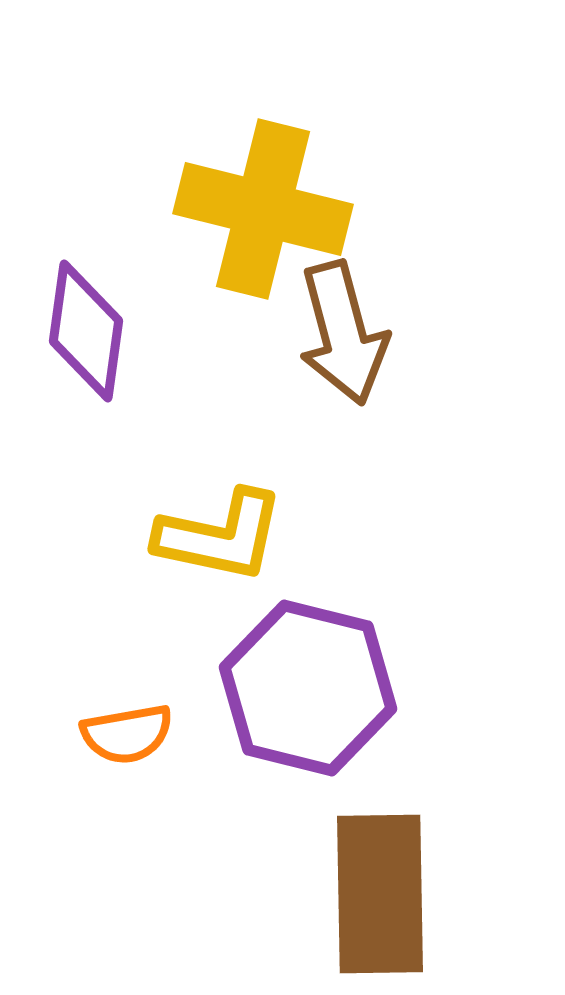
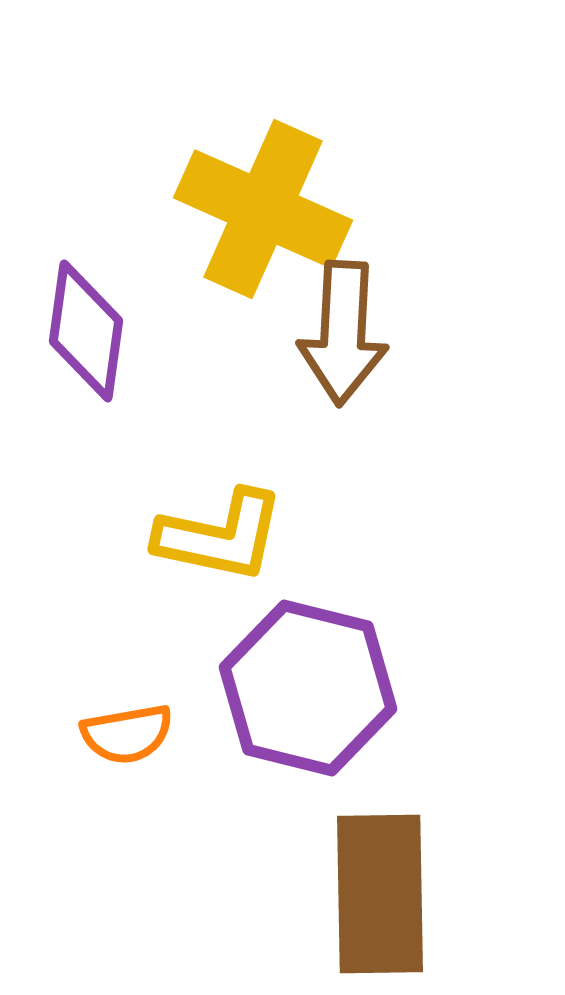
yellow cross: rotated 10 degrees clockwise
brown arrow: rotated 18 degrees clockwise
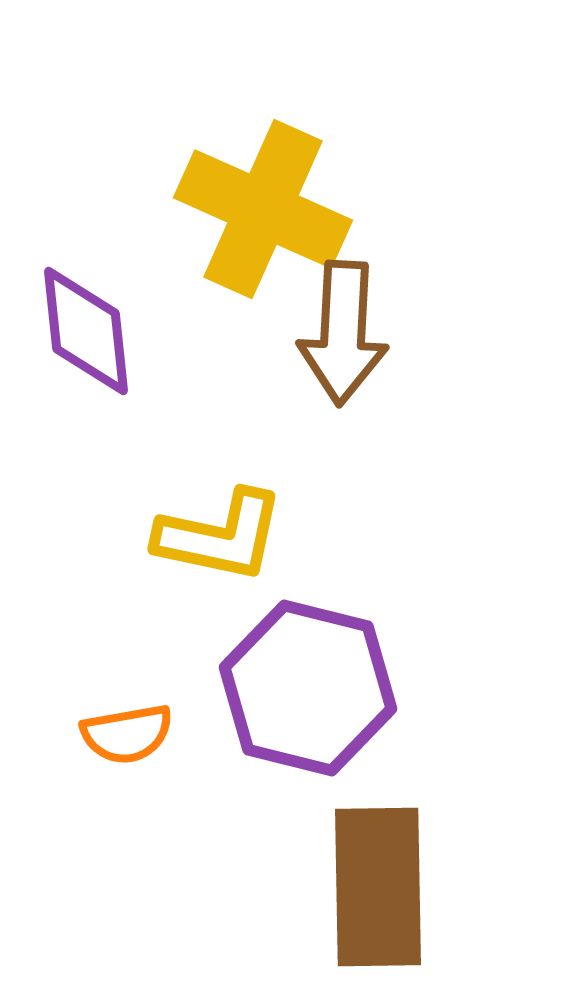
purple diamond: rotated 14 degrees counterclockwise
brown rectangle: moved 2 px left, 7 px up
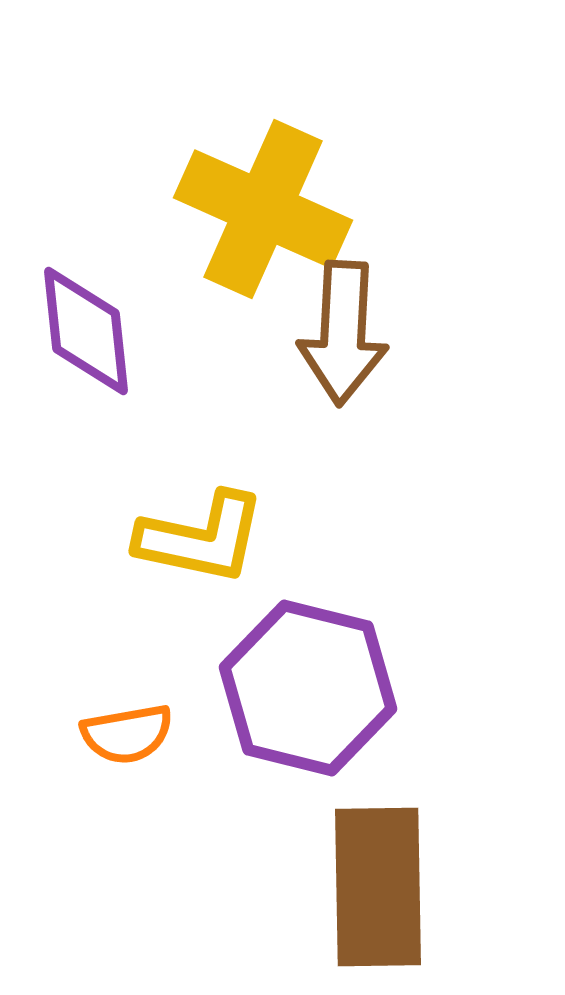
yellow L-shape: moved 19 px left, 2 px down
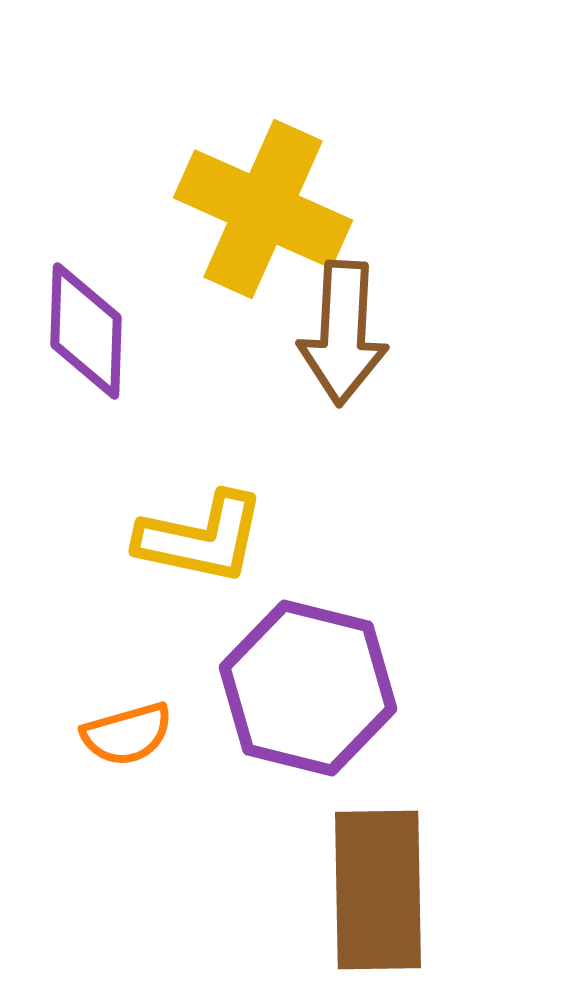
purple diamond: rotated 8 degrees clockwise
orange semicircle: rotated 6 degrees counterclockwise
brown rectangle: moved 3 px down
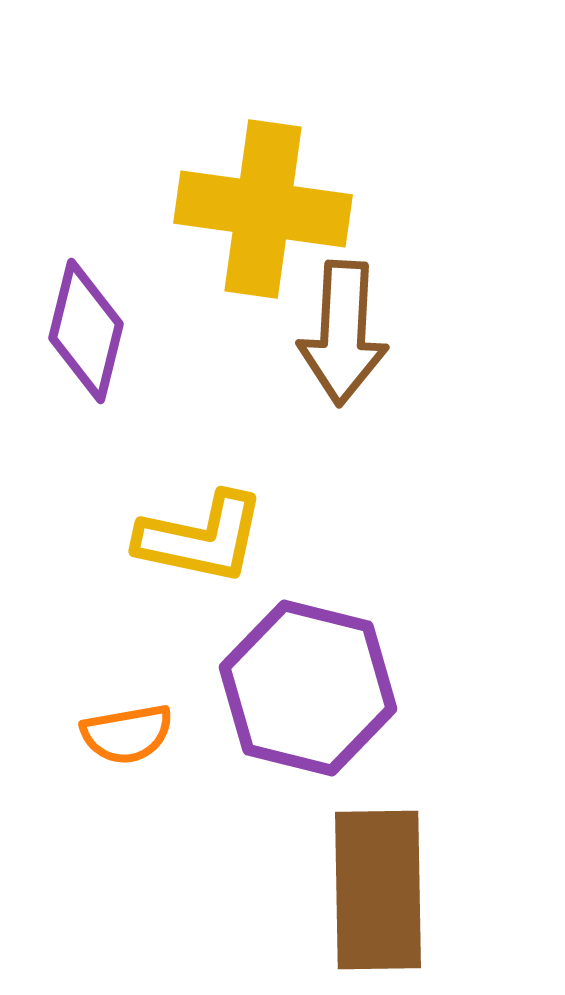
yellow cross: rotated 16 degrees counterclockwise
purple diamond: rotated 12 degrees clockwise
orange semicircle: rotated 6 degrees clockwise
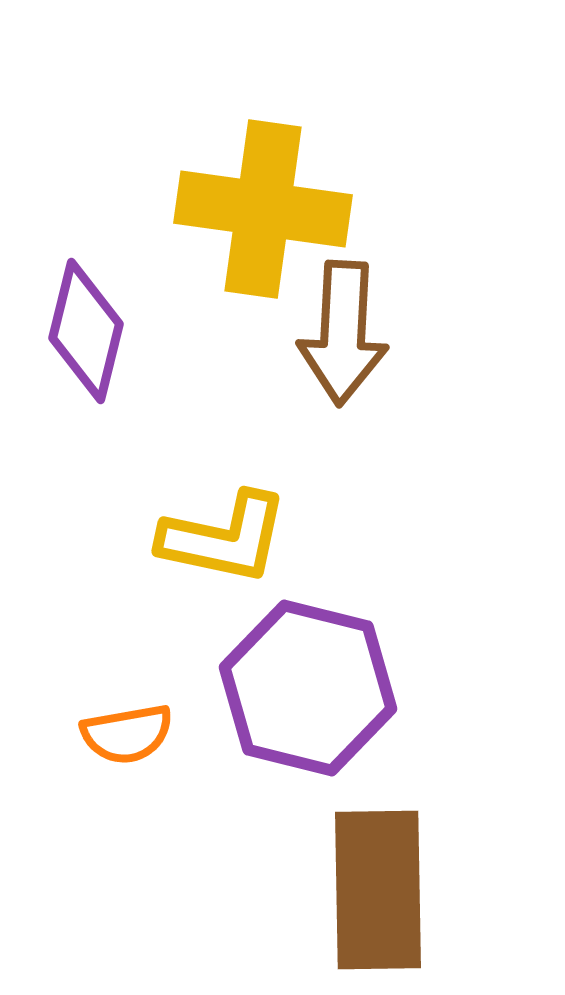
yellow L-shape: moved 23 px right
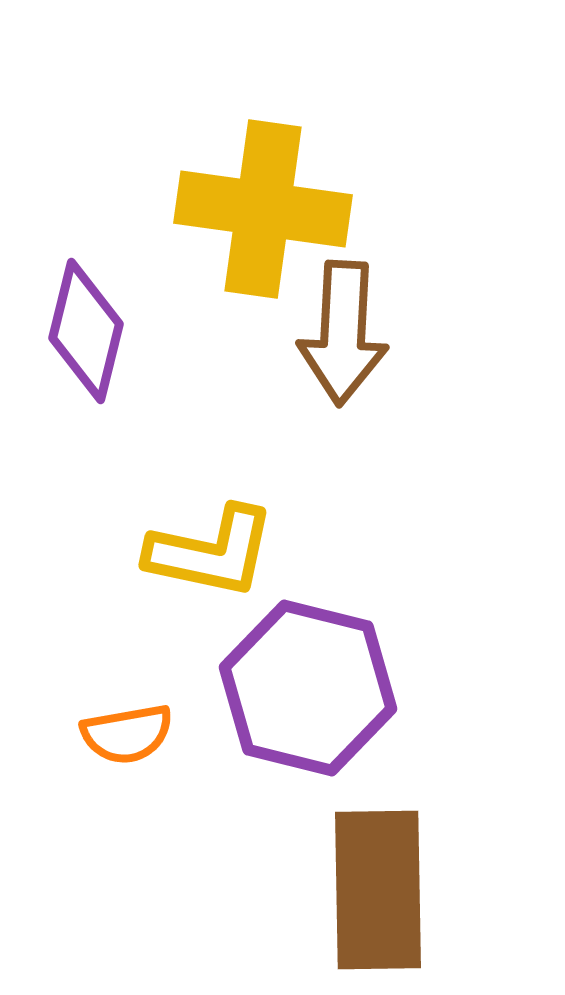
yellow L-shape: moved 13 px left, 14 px down
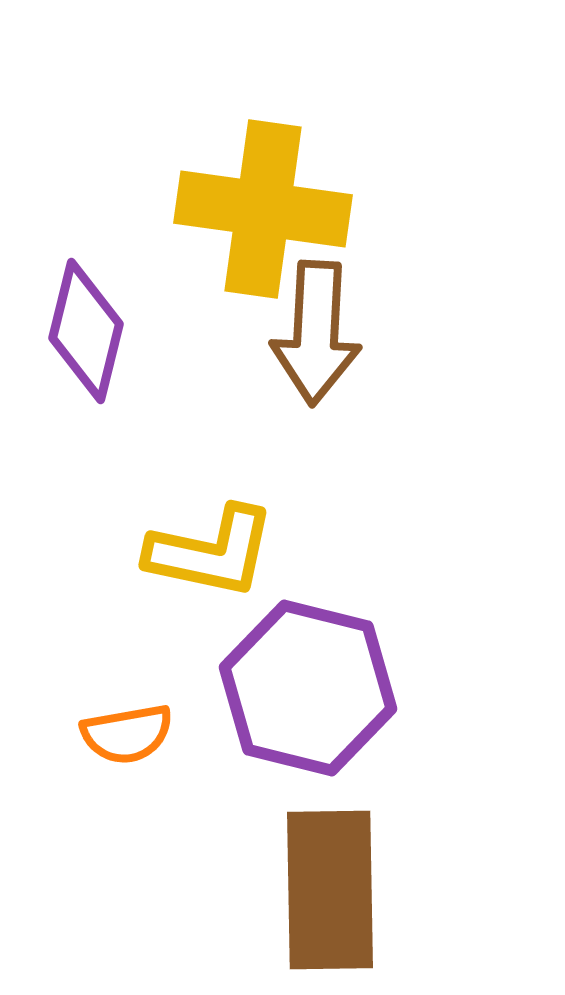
brown arrow: moved 27 px left
brown rectangle: moved 48 px left
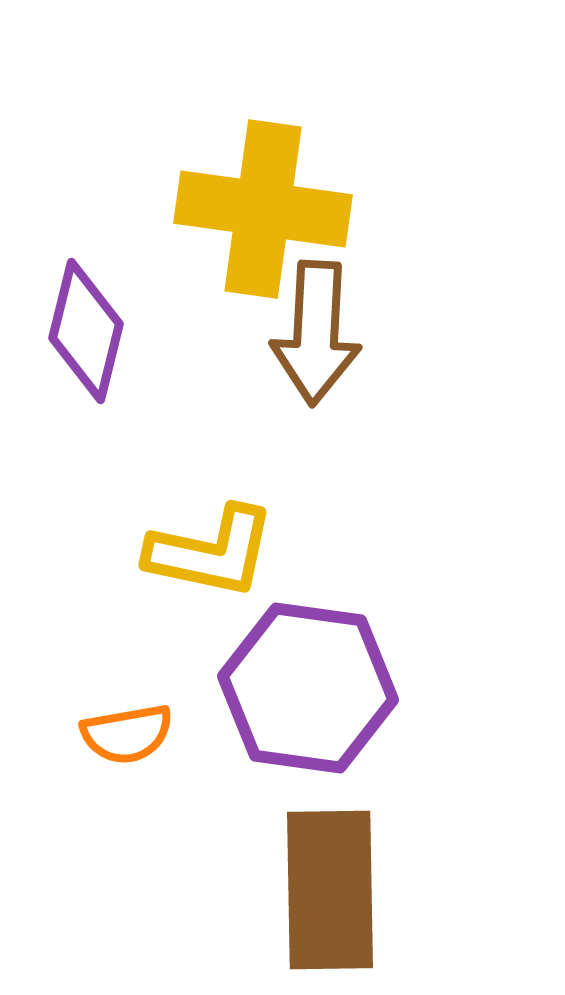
purple hexagon: rotated 6 degrees counterclockwise
